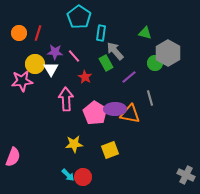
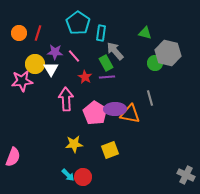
cyan pentagon: moved 1 px left, 6 px down
gray hexagon: rotated 15 degrees counterclockwise
purple line: moved 22 px left; rotated 35 degrees clockwise
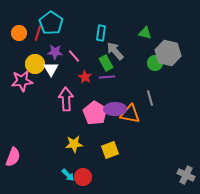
cyan pentagon: moved 27 px left
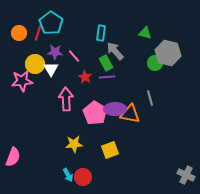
cyan arrow: rotated 16 degrees clockwise
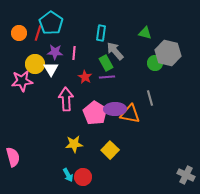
pink line: moved 3 px up; rotated 48 degrees clockwise
yellow square: rotated 24 degrees counterclockwise
pink semicircle: rotated 36 degrees counterclockwise
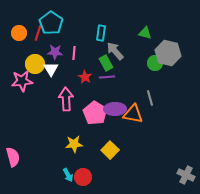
orange triangle: moved 3 px right
